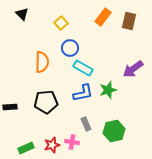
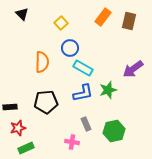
red star: moved 34 px left, 17 px up
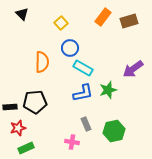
brown rectangle: rotated 60 degrees clockwise
black pentagon: moved 11 px left
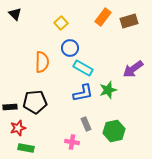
black triangle: moved 7 px left
green rectangle: rotated 35 degrees clockwise
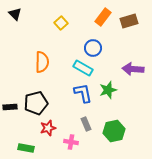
blue circle: moved 23 px right
purple arrow: rotated 40 degrees clockwise
blue L-shape: rotated 90 degrees counterclockwise
black pentagon: moved 1 px right, 1 px down; rotated 10 degrees counterclockwise
red star: moved 30 px right
pink cross: moved 1 px left
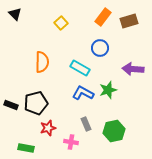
blue circle: moved 7 px right
cyan rectangle: moved 3 px left
blue L-shape: rotated 50 degrees counterclockwise
black rectangle: moved 1 px right, 2 px up; rotated 24 degrees clockwise
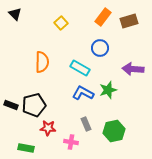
black pentagon: moved 2 px left, 2 px down
red star: rotated 21 degrees clockwise
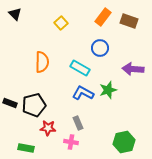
brown rectangle: rotated 36 degrees clockwise
black rectangle: moved 1 px left, 2 px up
gray rectangle: moved 8 px left, 1 px up
green hexagon: moved 10 px right, 11 px down
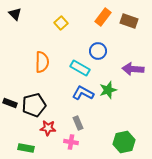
blue circle: moved 2 px left, 3 px down
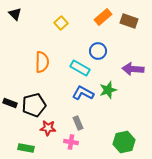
orange rectangle: rotated 12 degrees clockwise
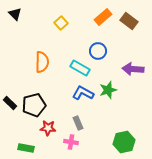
brown rectangle: rotated 18 degrees clockwise
black rectangle: rotated 24 degrees clockwise
